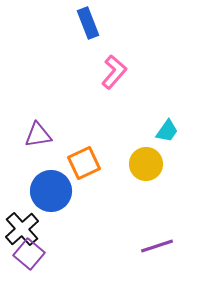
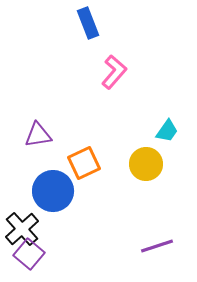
blue circle: moved 2 px right
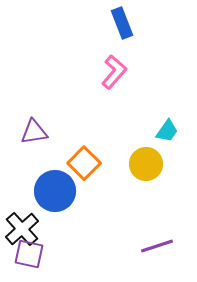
blue rectangle: moved 34 px right
purple triangle: moved 4 px left, 3 px up
orange square: rotated 20 degrees counterclockwise
blue circle: moved 2 px right
purple square: rotated 28 degrees counterclockwise
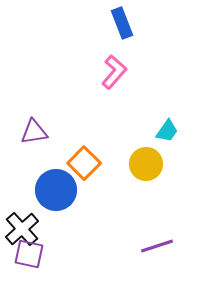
blue circle: moved 1 px right, 1 px up
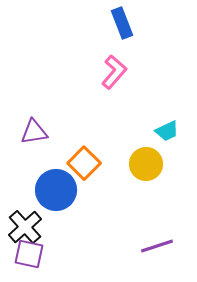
cyan trapezoid: rotated 30 degrees clockwise
black cross: moved 3 px right, 2 px up
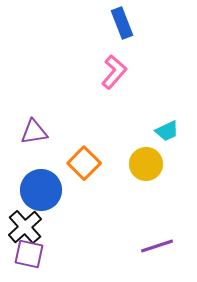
blue circle: moved 15 px left
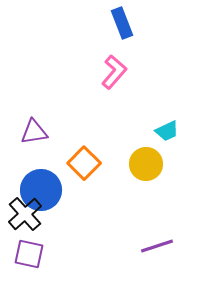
black cross: moved 13 px up
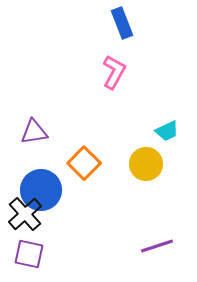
pink L-shape: rotated 12 degrees counterclockwise
